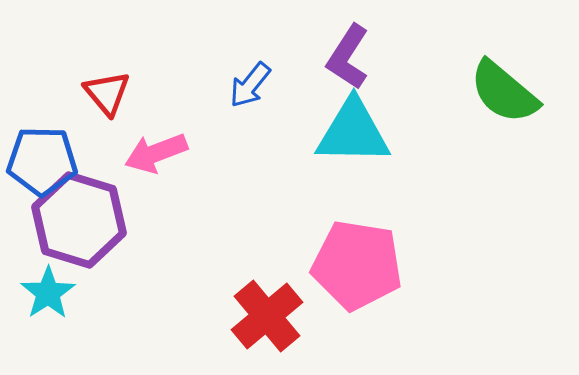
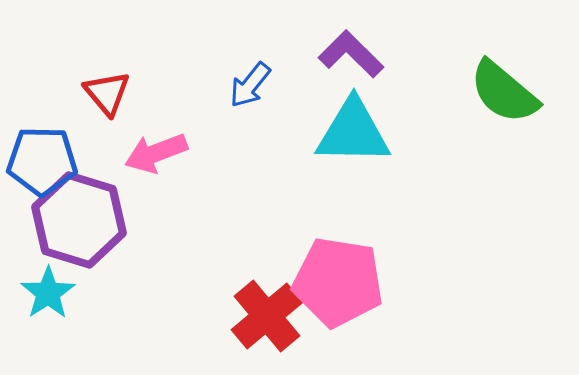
purple L-shape: moved 3 px right, 3 px up; rotated 102 degrees clockwise
pink pentagon: moved 19 px left, 17 px down
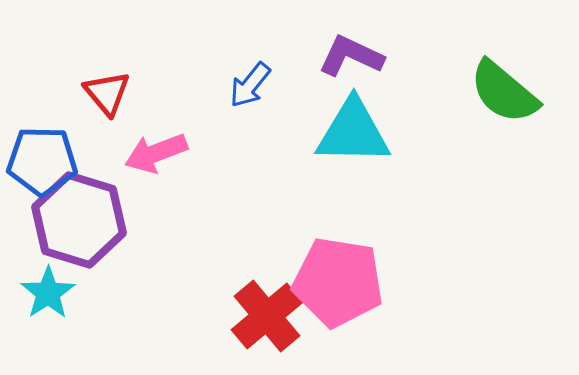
purple L-shape: moved 2 px down; rotated 20 degrees counterclockwise
